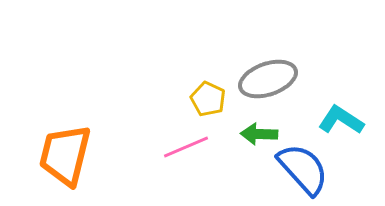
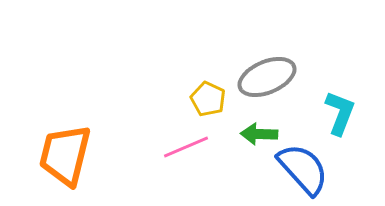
gray ellipse: moved 1 px left, 2 px up; rotated 4 degrees counterclockwise
cyan L-shape: moved 1 px left, 7 px up; rotated 78 degrees clockwise
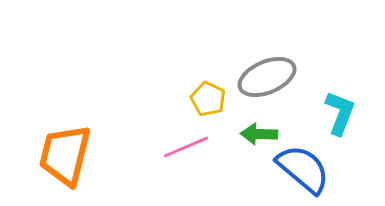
blue semicircle: rotated 8 degrees counterclockwise
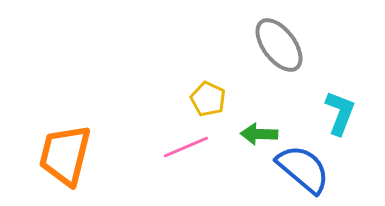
gray ellipse: moved 12 px right, 32 px up; rotated 76 degrees clockwise
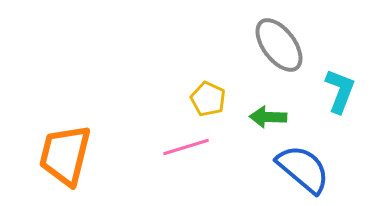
cyan L-shape: moved 22 px up
green arrow: moved 9 px right, 17 px up
pink line: rotated 6 degrees clockwise
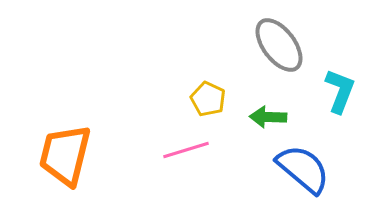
pink line: moved 3 px down
